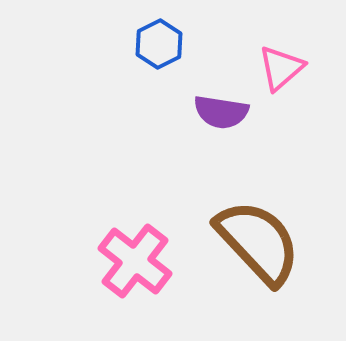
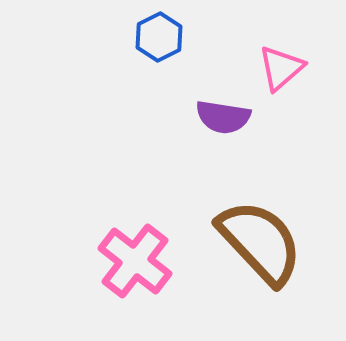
blue hexagon: moved 7 px up
purple semicircle: moved 2 px right, 5 px down
brown semicircle: moved 2 px right
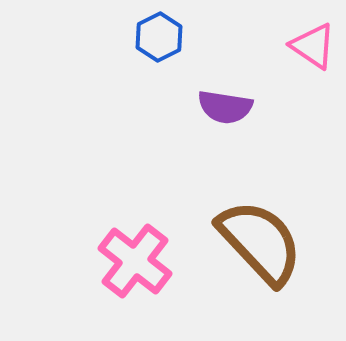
pink triangle: moved 32 px right, 22 px up; rotated 45 degrees counterclockwise
purple semicircle: moved 2 px right, 10 px up
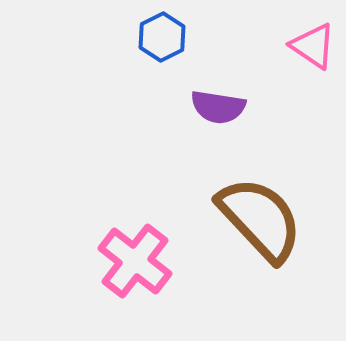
blue hexagon: moved 3 px right
purple semicircle: moved 7 px left
brown semicircle: moved 23 px up
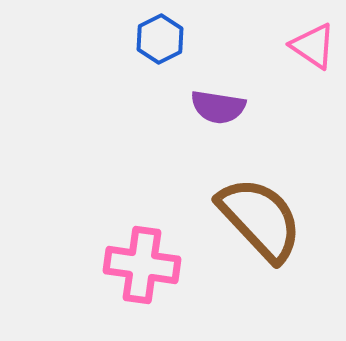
blue hexagon: moved 2 px left, 2 px down
pink cross: moved 7 px right, 4 px down; rotated 30 degrees counterclockwise
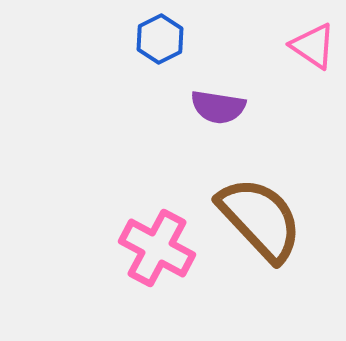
pink cross: moved 15 px right, 17 px up; rotated 20 degrees clockwise
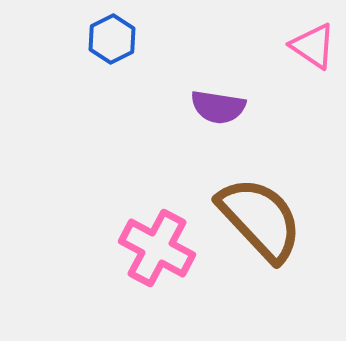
blue hexagon: moved 48 px left
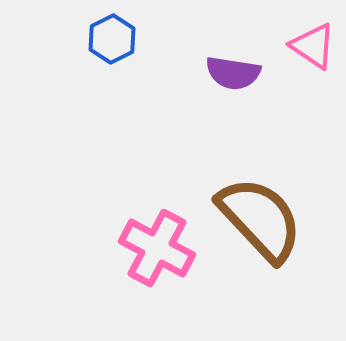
purple semicircle: moved 15 px right, 34 px up
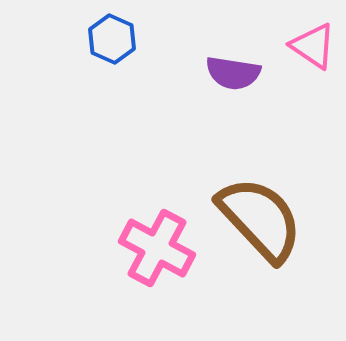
blue hexagon: rotated 9 degrees counterclockwise
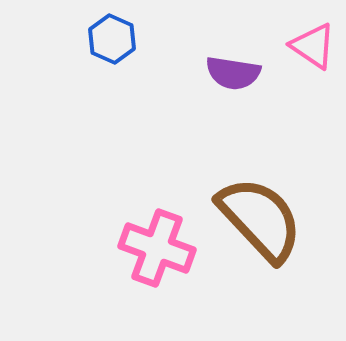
pink cross: rotated 8 degrees counterclockwise
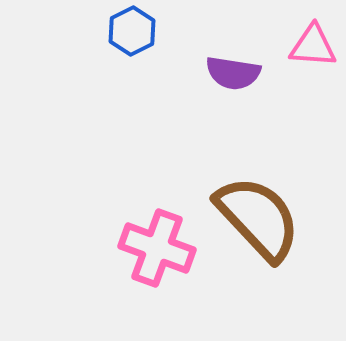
blue hexagon: moved 20 px right, 8 px up; rotated 9 degrees clockwise
pink triangle: rotated 30 degrees counterclockwise
brown semicircle: moved 2 px left, 1 px up
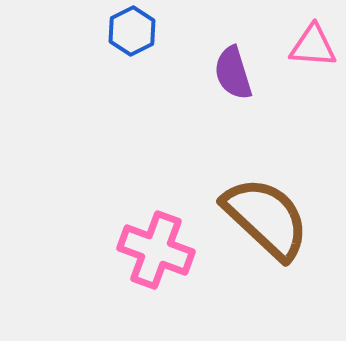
purple semicircle: rotated 64 degrees clockwise
brown semicircle: moved 8 px right; rotated 4 degrees counterclockwise
pink cross: moved 1 px left, 2 px down
